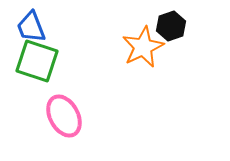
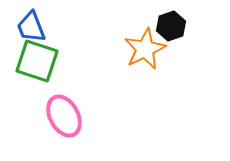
orange star: moved 2 px right, 2 px down
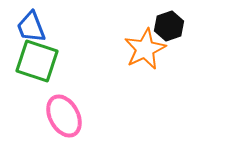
black hexagon: moved 2 px left
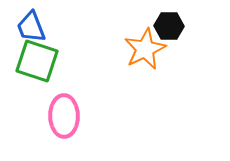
black hexagon: rotated 20 degrees clockwise
pink ellipse: rotated 27 degrees clockwise
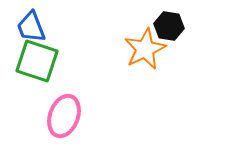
black hexagon: rotated 8 degrees clockwise
pink ellipse: rotated 21 degrees clockwise
